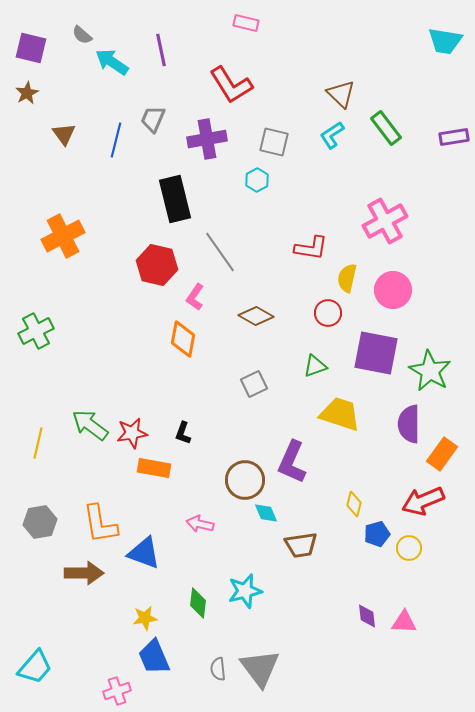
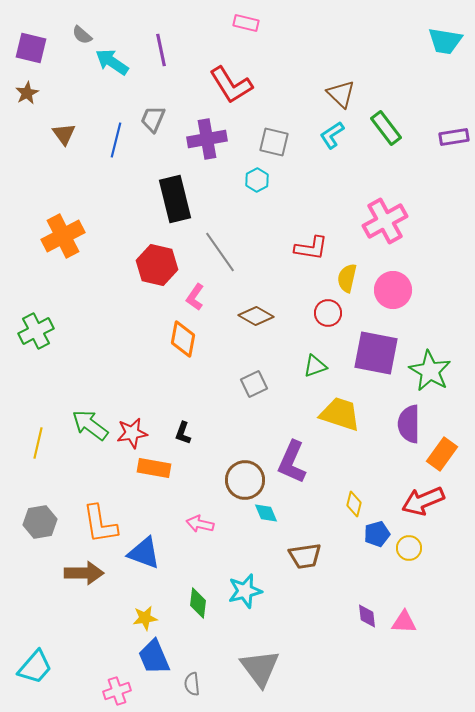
brown trapezoid at (301, 545): moved 4 px right, 11 px down
gray semicircle at (218, 669): moved 26 px left, 15 px down
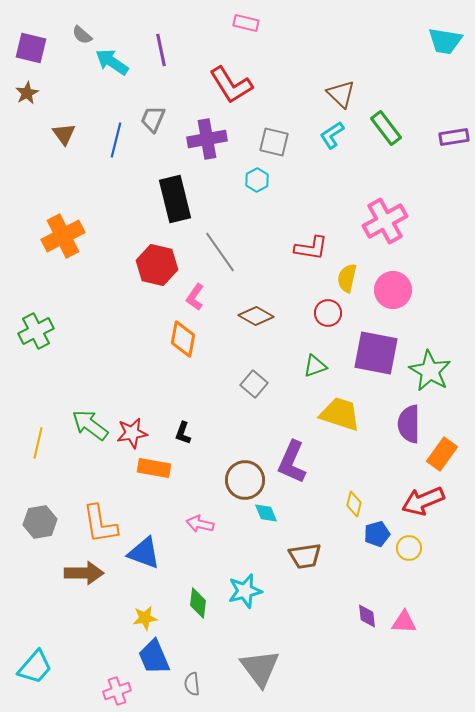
gray square at (254, 384): rotated 24 degrees counterclockwise
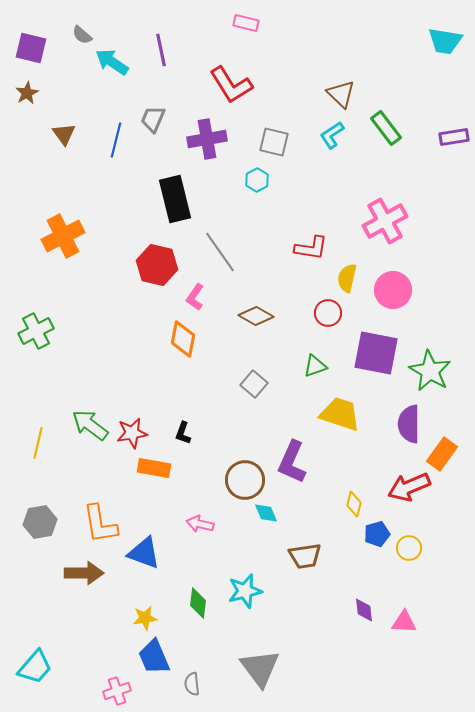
red arrow at (423, 501): moved 14 px left, 14 px up
purple diamond at (367, 616): moved 3 px left, 6 px up
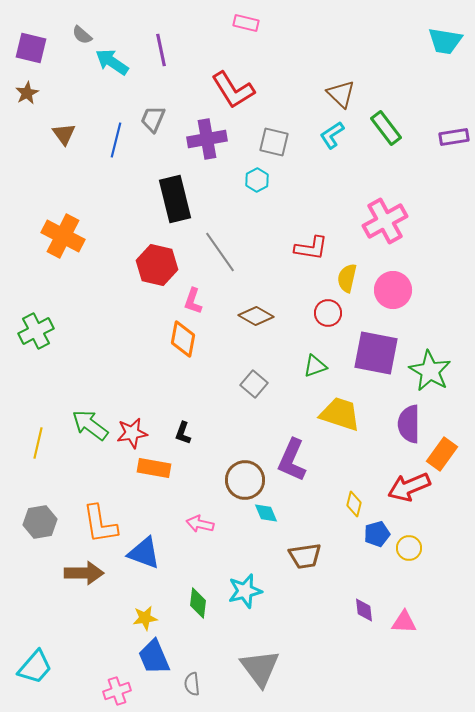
red L-shape at (231, 85): moved 2 px right, 5 px down
orange cross at (63, 236): rotated 36 degrees counterclockwise
pink L-shape at (195, 297): moved 2 px left, 4 px down; rotated 16 degrees counterclockwise
purple L-shape at (292, 462): moved 2 px up
